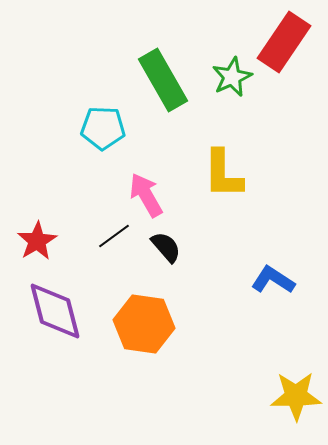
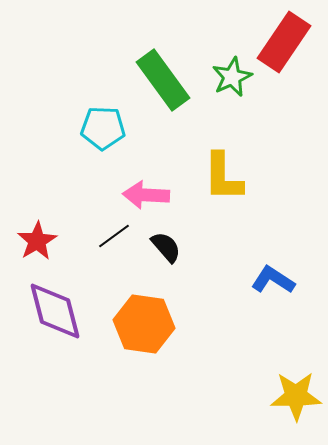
green rectangle: rotated 6 degrees counterclockwise
yellow L-shape: moved 3 px down
pink arrow: rotated 57 degrees counterclockwise
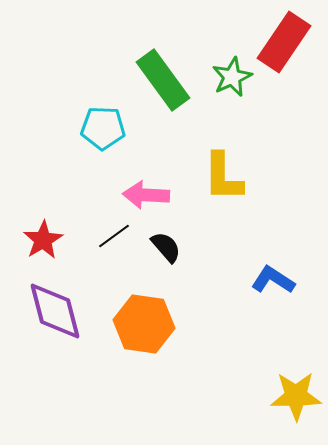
red star: moved 6 px right, 1 px up
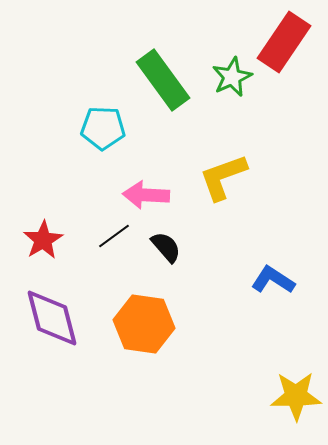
yellow L-shape: rotated 70 degrees clockwise
purple diamond: moved 3 px left, 7 px down
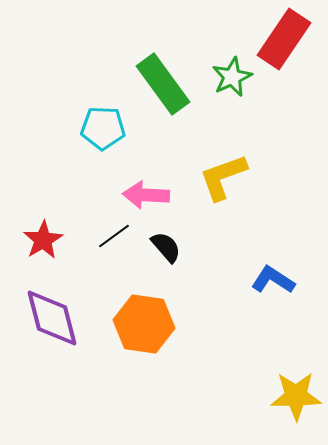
red rectangle: moved 3 px up
green rectangle: moved 4 px down
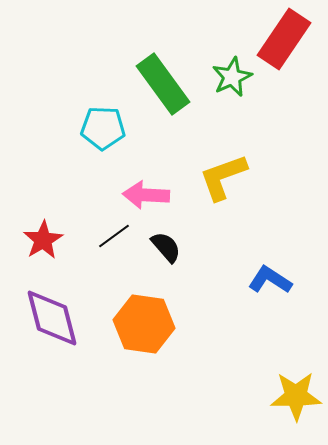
blue L-shape: moved 3 px left
